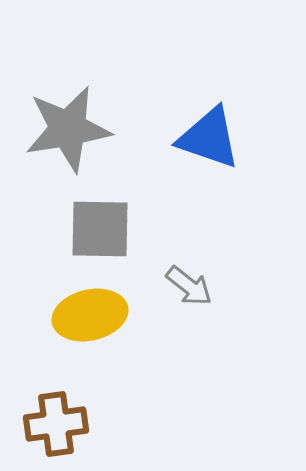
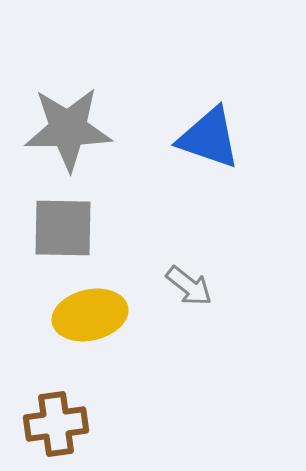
gray star: rotated 8 degrees clockwise
gray square: moved 37 px left, 1 px up
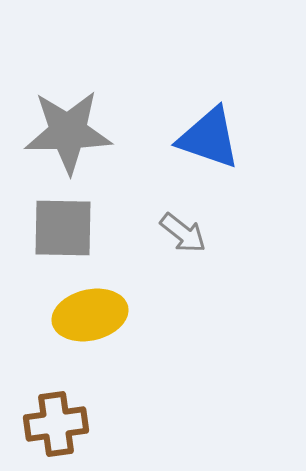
gray star: moved 3 px down
gray arrow: moved 6 px left, 53 px up
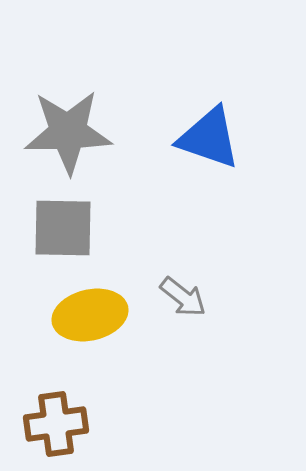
gray arrow: moved 64 px down
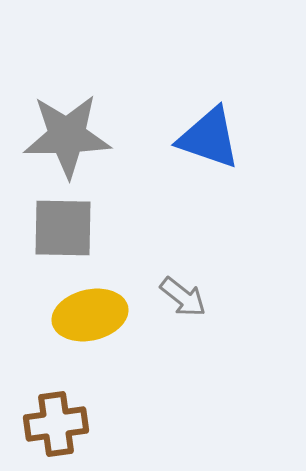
gray star: moved 1 px left, 4 px down
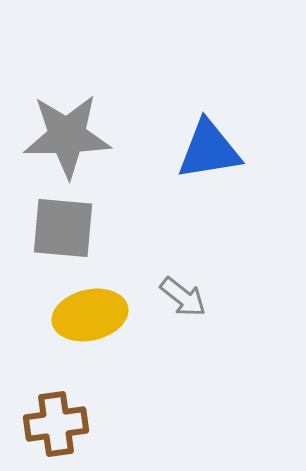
blue triangle: moved 12 px down; rotated 28 degrees counterclockwise
gray square: rotated 4 degrees clockwise
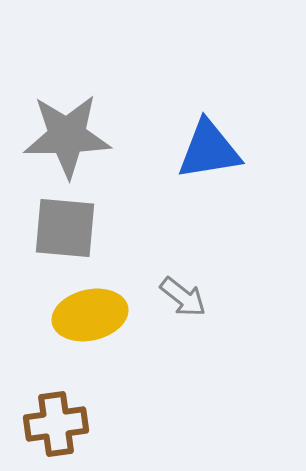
gray square: moved 2 px right
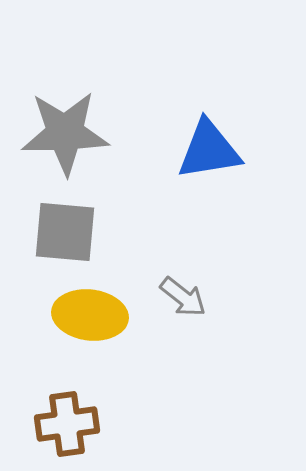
gray star: moved 2 px left, 3 px up
gray square: moved 4 px down
yellow ellipse: rotated 20 degrees clockwise
brown cross: moved 11 px right
